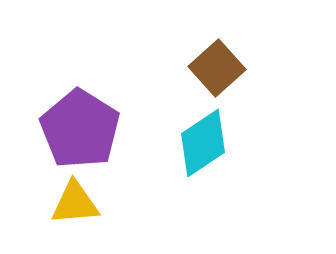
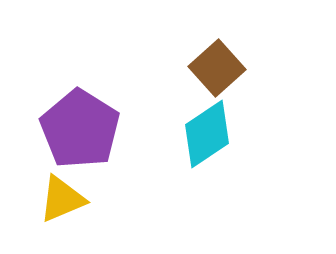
cyan diamond: moved 4 px right, 9 px up
yellow triangle: moved 13 px left, 4 px up; rotated 18 degrees counterclockwise
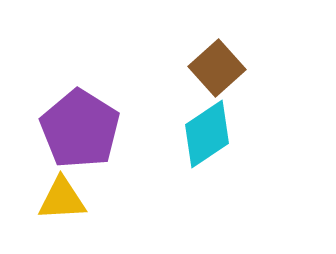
yellow triangle: rotated 20 degrees clockwise
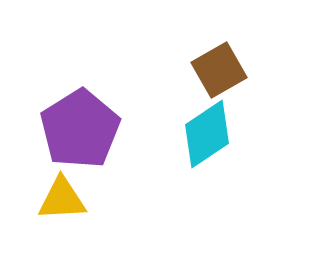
brown square: moved 2 px right, 2 px down; rotated 12 degrees clockwise
purple pentagon: rotated 8 degrees clockwise
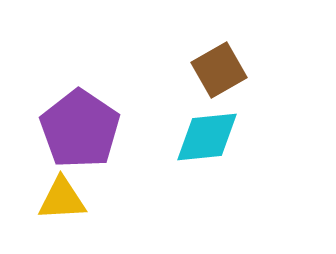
purple pentagon: rotated 6 degrees counterclockwise
cyan diamond: moved 3 px down; rotated 28 degrees clockwise
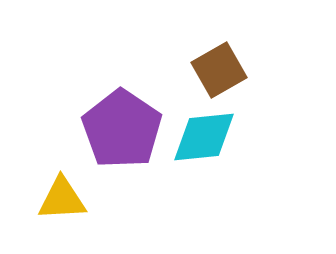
purple pentagon: moved 42 px right
cyan diamond: moved 3 px left
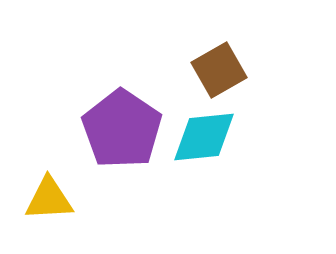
yellow triangle: moved 13 px left
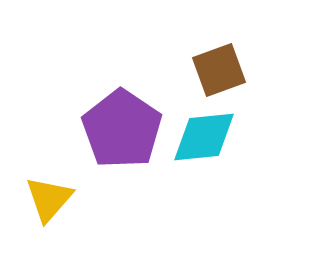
brown square: rotated 10 degrees clockwise
yellow triangle: rotated 46 degrees counterclockwise
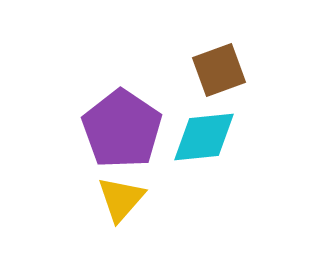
yellow triangle: moved 72 px right
